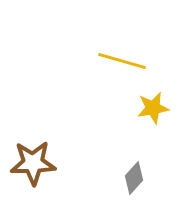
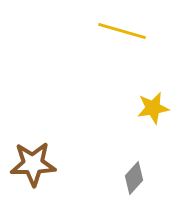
yellow line: moved 30 px up
brown star: moved 1 px down
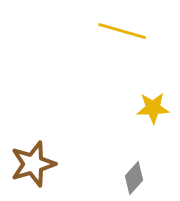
yellow star: rotated 8 degrees clockwise
brown star: rotated 15 degrees counterclockwise
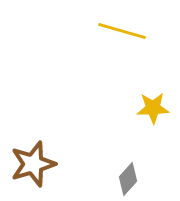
gray diamond: moved 6 px left, 1 px down
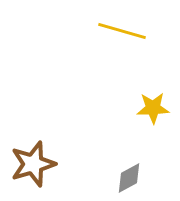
gray diamond: moved 1 px right, 1 px up; rotated 20 degrees clockwise
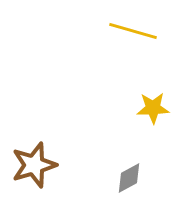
yellow line: moved 11 px right
brown star: moved 1 px right, 1 px down
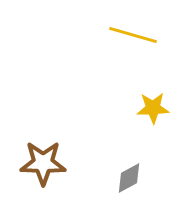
yellow line: moved 4 px down
brown star: moved 9 px right, 2 px up; rotated 18 degrees clockwise
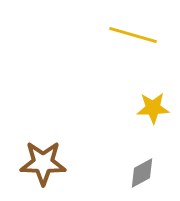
gray diamond: moved 13 px right, 5 px up
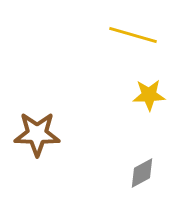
yellow star: moved 4 px left, 13 px up
brown star: moved 6 px left, 29 px up
